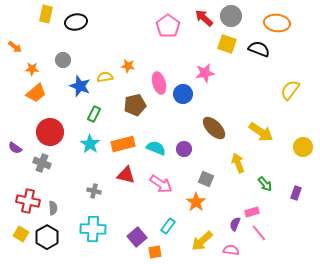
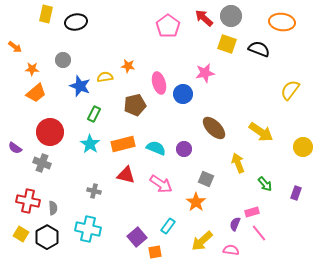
orange ellipse at (277, 23): moved 5 px right, 1 px up
cyan cross at (93, 229): moved 5 px left; rotated 10 degrees clockwise
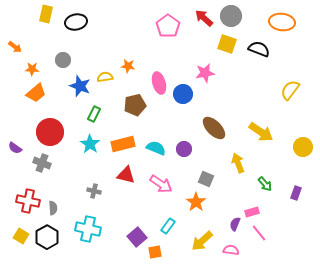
yellow square at (21, 234): moved 2 px down
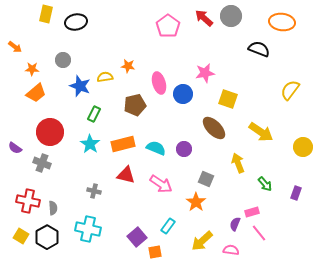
yellow square at (227, 44): moved 1 px right, 55 px down
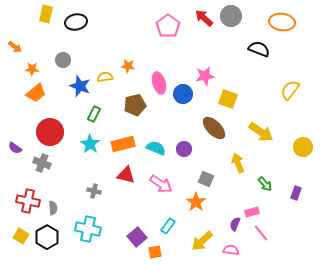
pink star at (205, 73): moved 3 px down
pink line at (259, 233): moved 2 px right
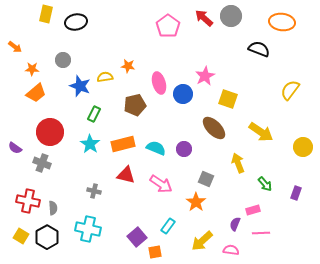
pink star at (205, 76): rotated 18 degrees counterclockwise
pink rectangle at (252, 212): moved 1 px right, 2 px up
pink line at (261, 233): rotated 54 degrees counterclockwise
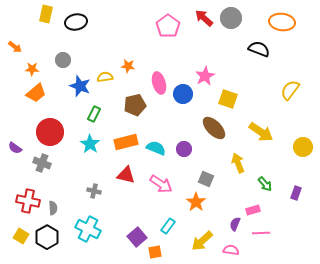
gray circle at (231, 16): moved 2 px down
orange rectangle at (123, 144): moved 3 px right, 2 px up
cyan cross at (88, 229): rotated 15 degrees clockwise
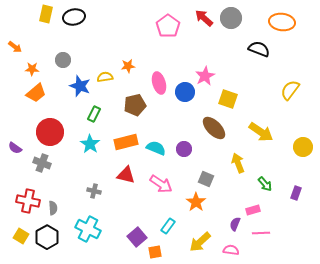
black ellipse at (76, 22): moved 2 px left, 5 px up
orange star at (128, 66): rotated 16 degrees counterclockwise
blue circle at (183, 94): moved 2 px right, 2 px up
yellow arrow at (202, 241): moved 2 px left, 1 px down
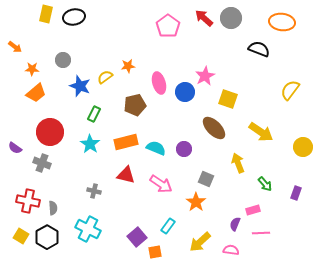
yellow semicircle at (105, 77): rotated 28 degrees counterclockwise
